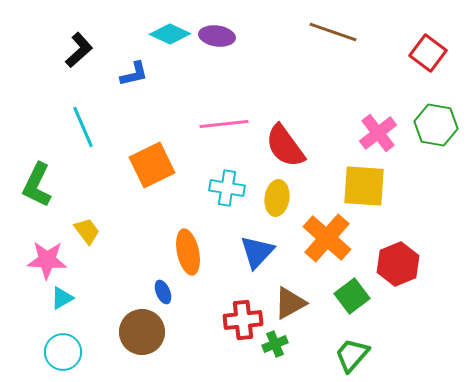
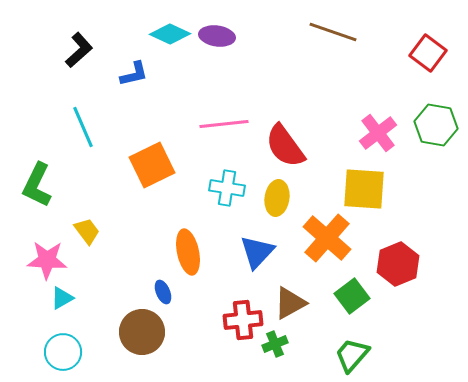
yellow square: moved 3 px down
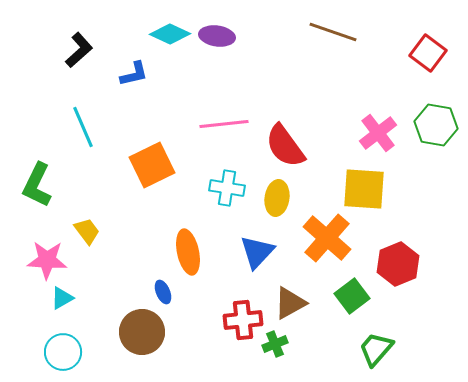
green trapezoid: moved 24 px right, 6 px up
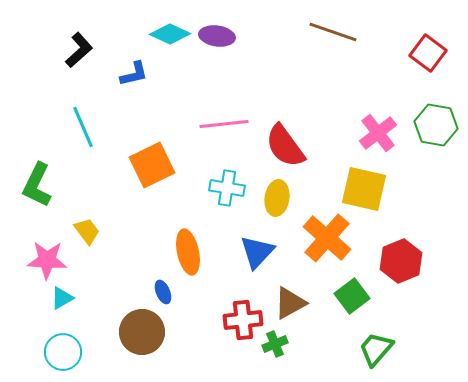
yellow square: rotated 9 degrees clockwise
red hexagon: moved 3 px right, 3 px up
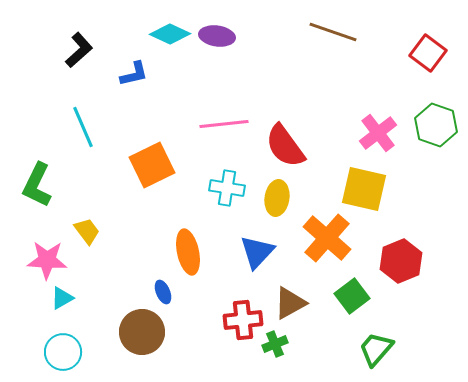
green hexagon: rotated 9 degrees clockwise
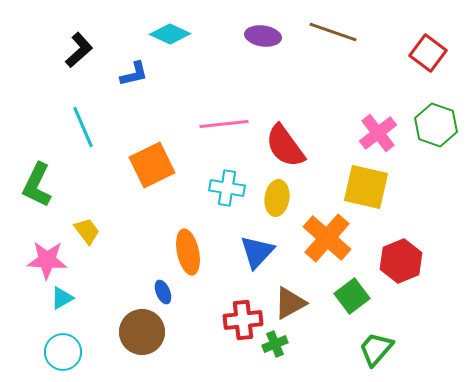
purple ellipse: moved 46 px right
yellow square: moved 2 px right, 2 px up
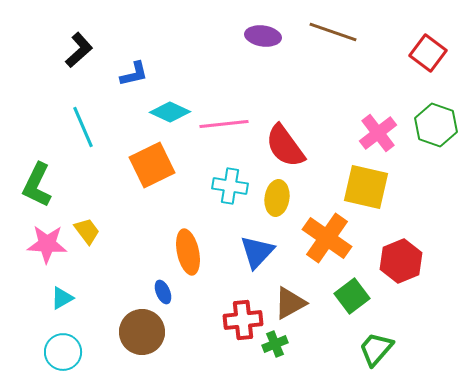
cyan diamond: moved 78 px down
cyan cross: moved 3 px right, 2 px up
orange cross: rotated 6 degrees counterclockwise
pink star: moved 16 px up
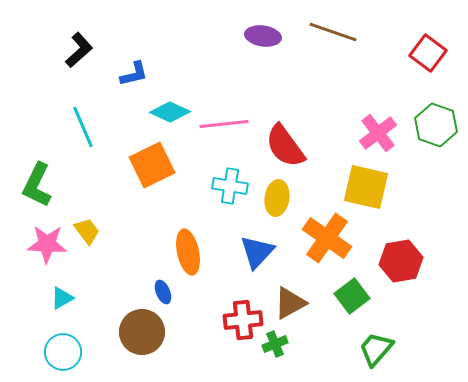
red hexagon: rotated 12 degrees clockwise
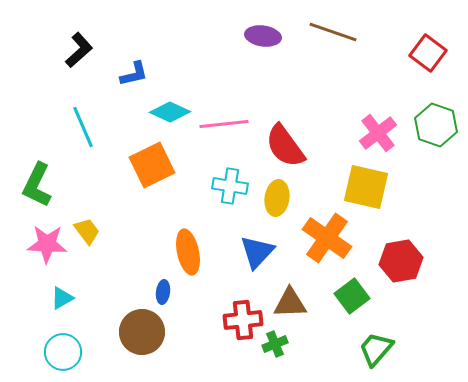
blue ellipse: rotated 30 degrees clockwise
brown triangle: rotated 27 degrees clockwise
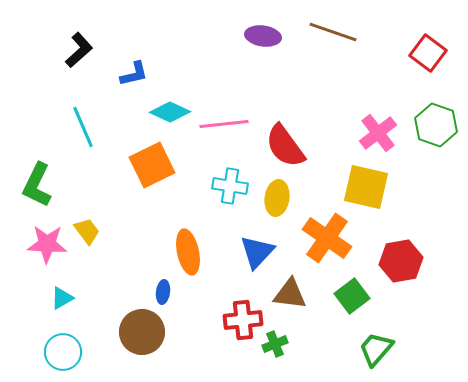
brown triangle: moved 9 px up; rotated 9 degrees clockwise
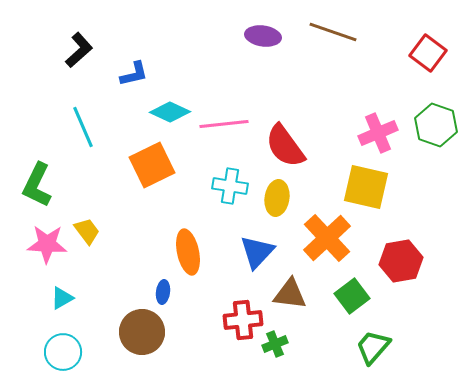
pink cross: rotated 15 degrees clockwise
orange cross: rotated 12 degrees clockwise
green trapezoid: moved 3 px left, 2 px up
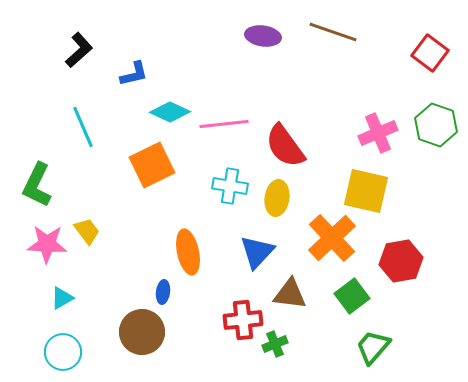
red square: moved 2 px right
yellow square: moved 4 px down
orange cross: moved 5 px right
